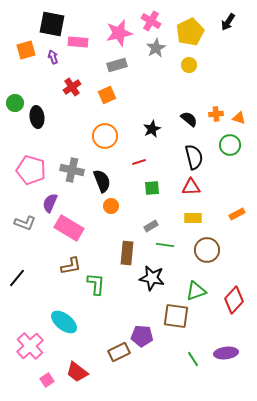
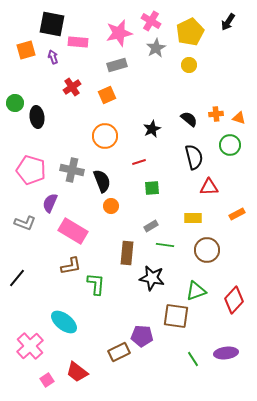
red triangle at (191, 187): moved 18 px right
pink rectangle at (69, 228): moved 4 px right, 3 px down
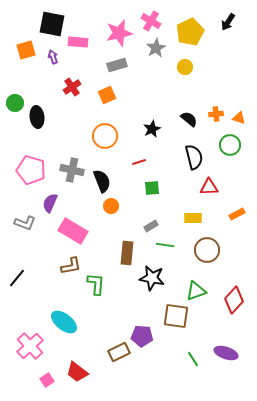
yellow circle at (189, 65): moved 4 px left, 2 px down
purple ellipse at (226, 353): rotated 25 degrees clockwise
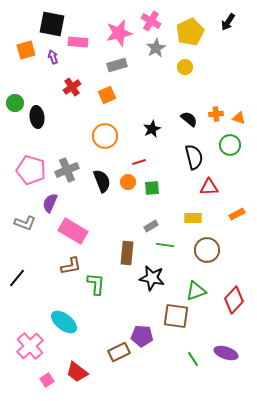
gray cross at (72, 170): moved 5 px left; rotated 35 degrees counterclockwise
orange circle at (111, 206): moved 17 px right, 24 px up
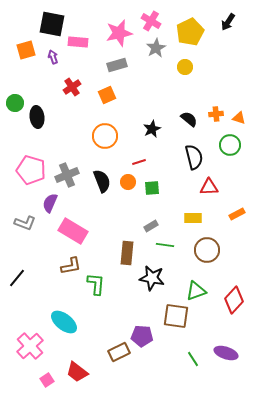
gray cross at (67, 170): moved 5 px down
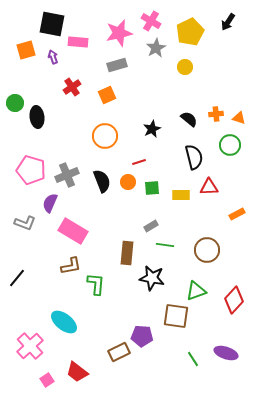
yellow rectangle at (193, 218): moved 12 px left, 23 px up
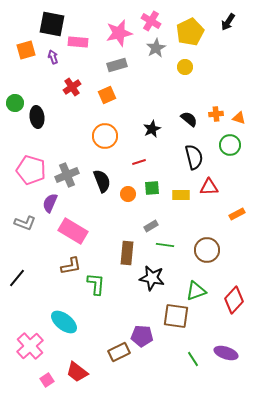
orange circle at (128, 182): moved 12 px down
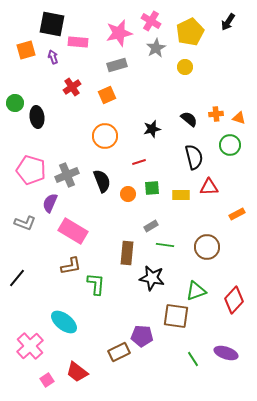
black star at (152, 129): rotated 12 degrees clockwise
brown circle at (207, 250): moved 3 px up
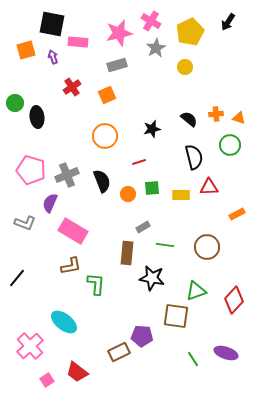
gray rectangle at (151, 226): moved 8 px left, 1 px down
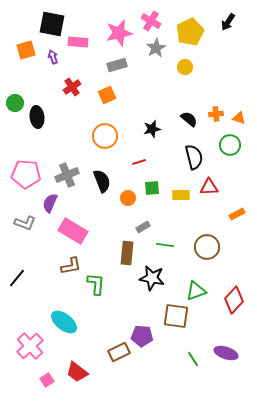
pink pentagon at (31, 170): moved 5 px left, 4 px down; rotated 12 degrees counterclockwise
orange circle at (128, 194): moved 4 px down
